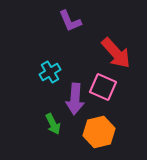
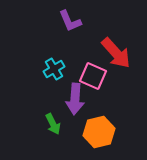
cyan cross: moved 4 px right, 3 px up
pink square: moved 10 px left, 11 px up
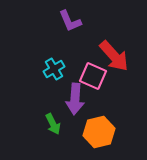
red arrow: moved 2 px left, 3 px down
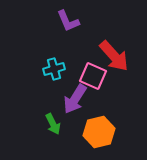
purple L-shape: moved 2 px left
cyan cross: rotated 15 degrees clockwise
purple arrow: rotated 28 degrees clockwise
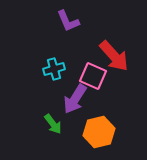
green arrow: rotated 10 degrees counterclockwise
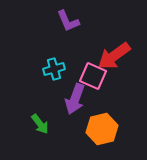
red arrow: rotated 96 degrees clockwise
purple arrow: rotated 12 degrees counterclockwise
green arrow: moved 13 px left
orange hexagon: moved 3 px right, 3 px up
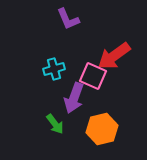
purple L-shape: moved 2 px up
purple arrow: moved 1 px left, 1 px up
green arrow: moved 15 px right
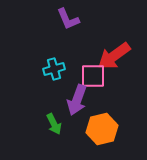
pink square: rotated 24 degrees counterclockwise
purple arrow: moved 3 px right, 2 px down
green arrow: moved 1 px left; rotated 10 degrees clockwise
